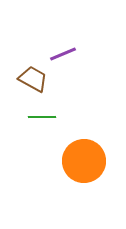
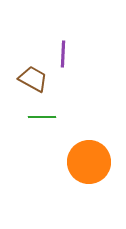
purple line: rotated 64 degrees counterclockwise
orange circle: moved 5 px right, 1 px down
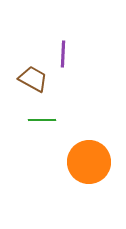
green line: moved 3 px down
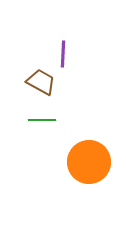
brown trapezoid: moved 8 px right, 3 px down
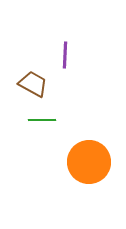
purple line: moved 2 px right, 1 px down
brown trapezoid: moved 8 px left, 2 px down
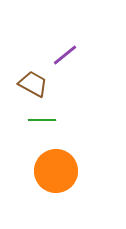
purple line: rotated 48 degrees clockwise
orange circle: moved 33 px left, 9 px down
